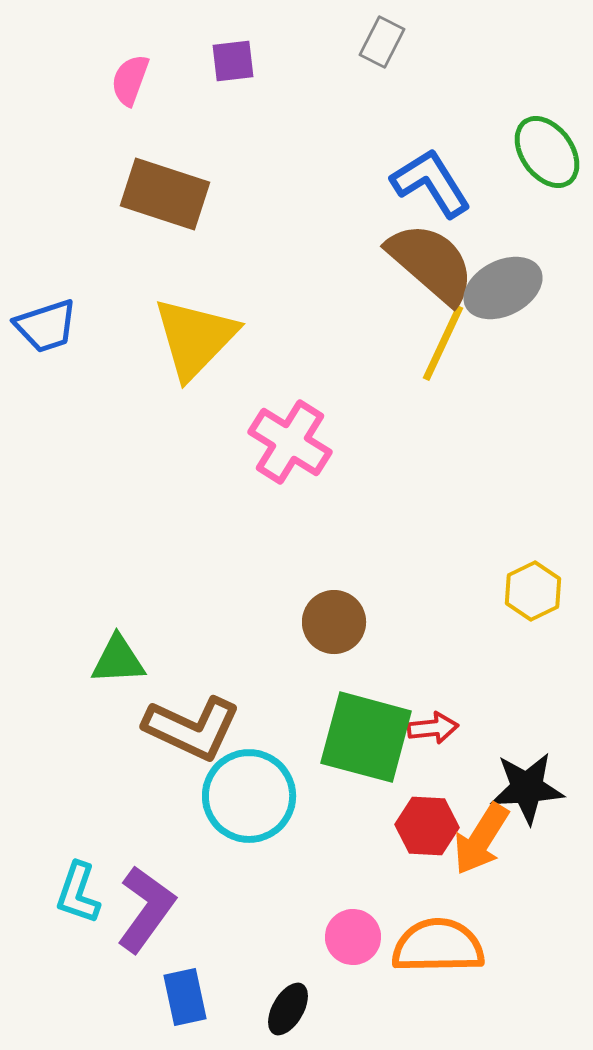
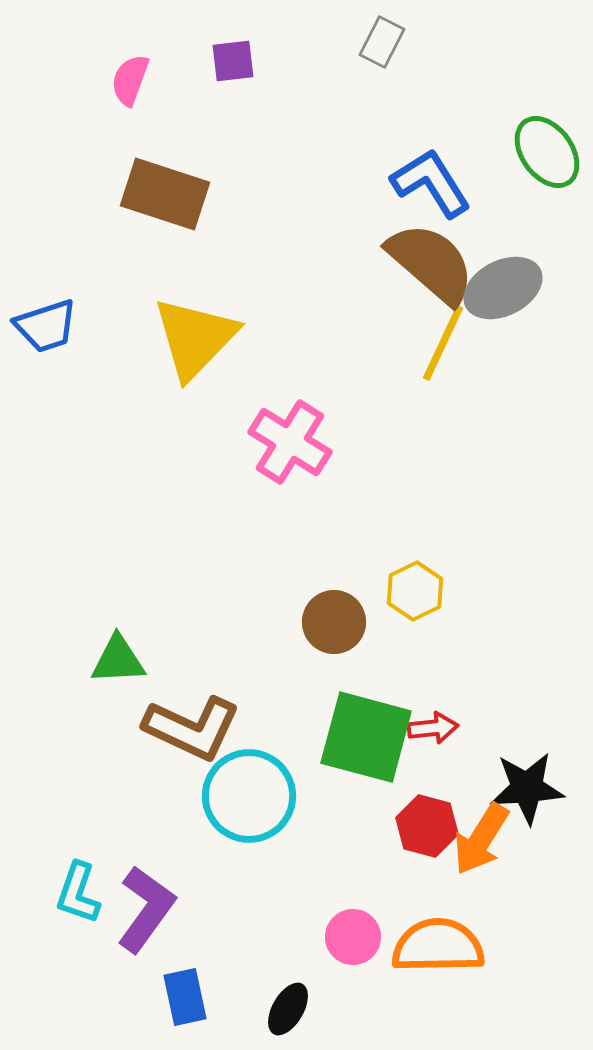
yellow hexagon: moved 118 px left
red hexagon: rotated 12 degrees clockwise
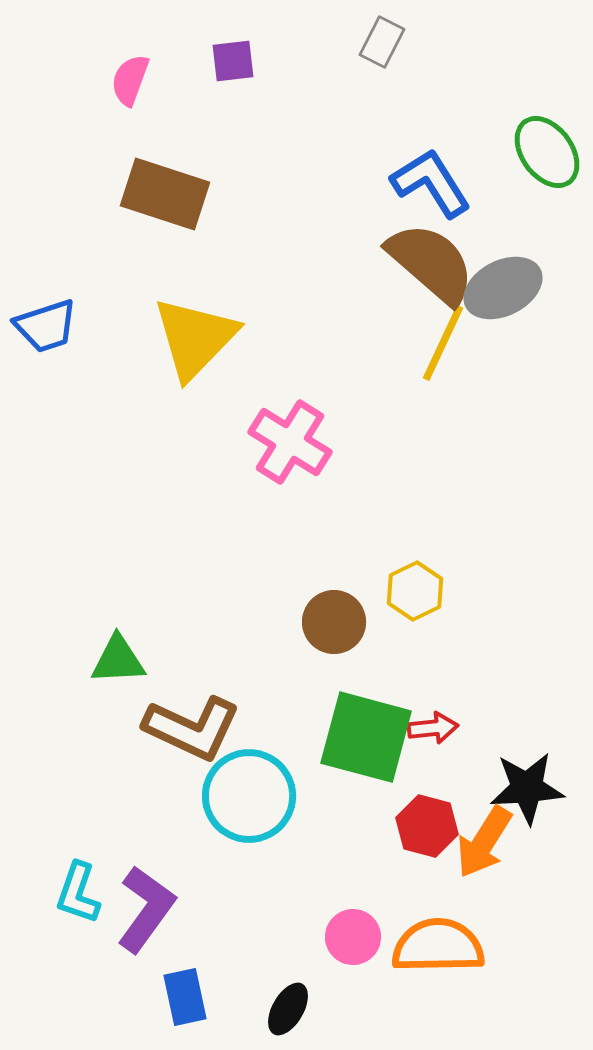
orange arrow: moved 3 px right, 3 px down
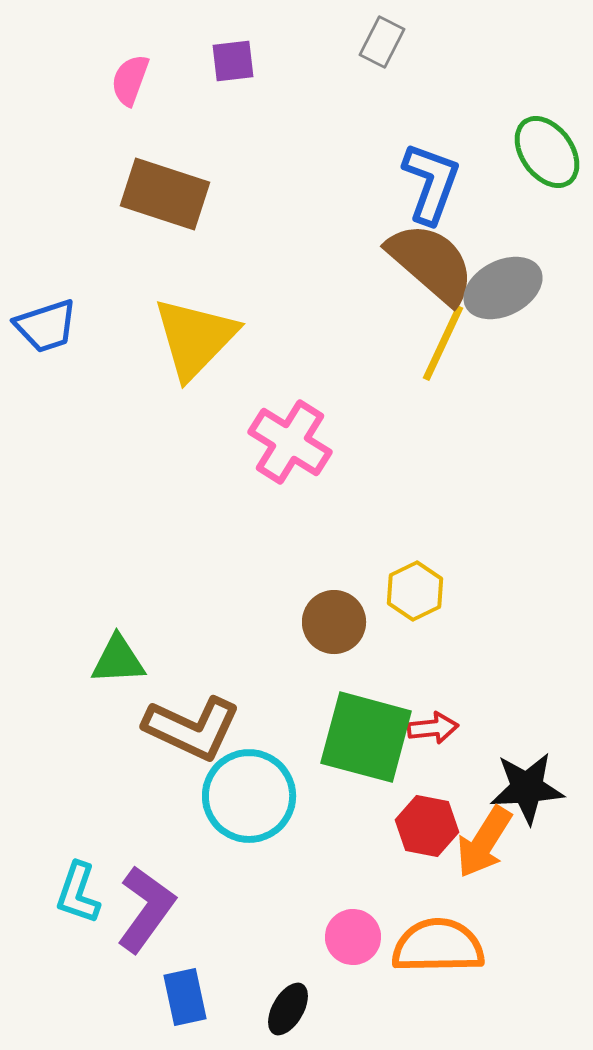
blue L-shape: rotated 52 degrees clockwise
red hexagon: rotated 4 degrees counterclockwise
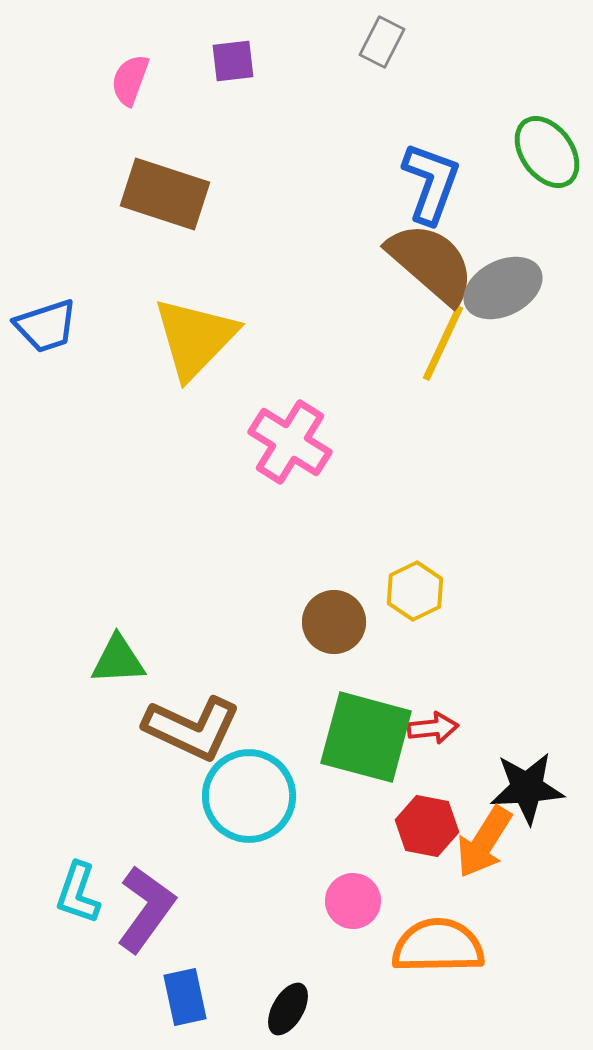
pink circle: moved 36 px up
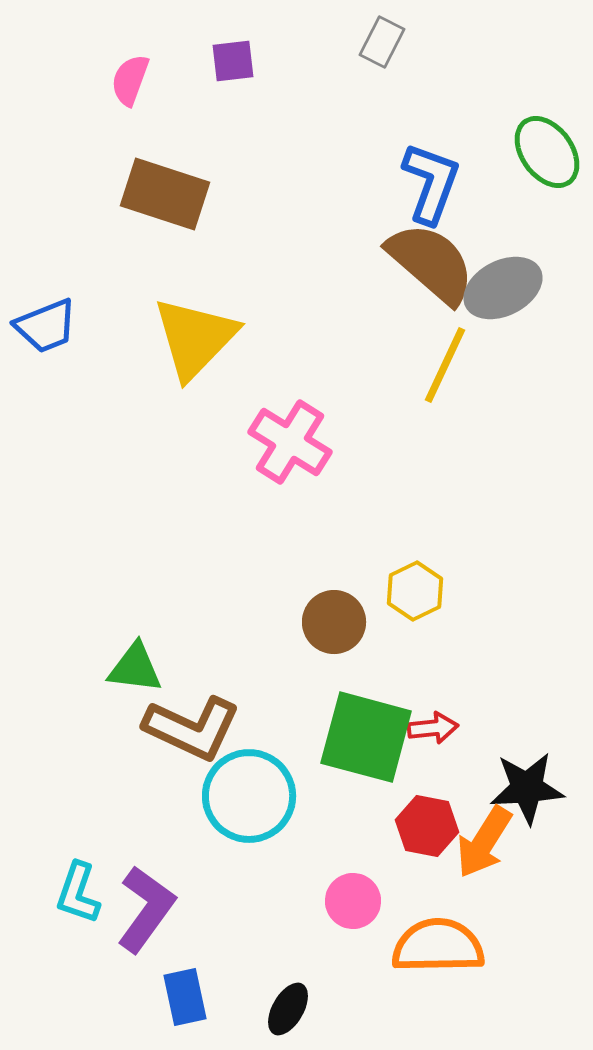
blue trapezoid: rotated 4 degrees counterclockwise
yellow line: moved 2 px right, 22 px down
green triangle: moved 17 px right, 8 px down; rotated 10 degrees clockwise
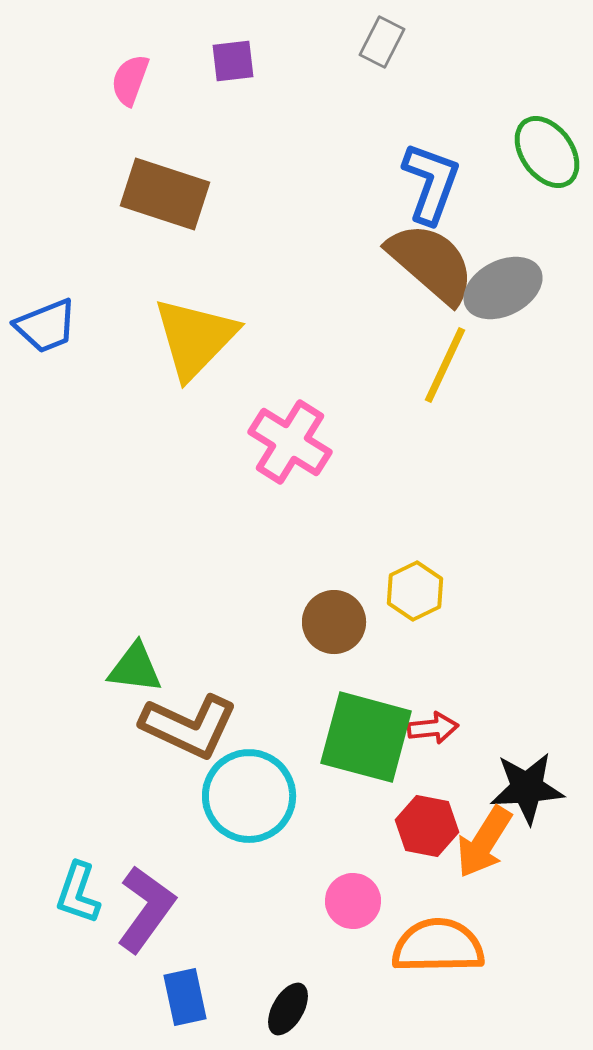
brown L-shape: moved 3 px left, 2 px up
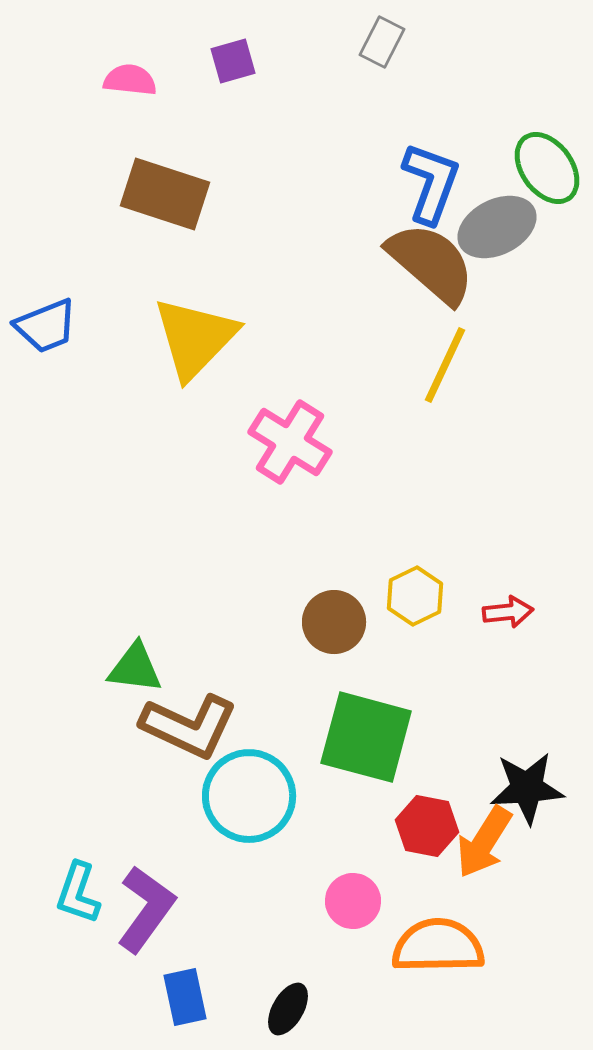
purple square: rotated 9 degrees counterclockwise
pink semicircle: rotated 76 degrees clockwise
green ellipse: moved 16 px down
gray ellipse: moved 6 px left, 61 px up
yellow hexagon: moved 5 px down
red arrow: moved 75 px right, 116 px up
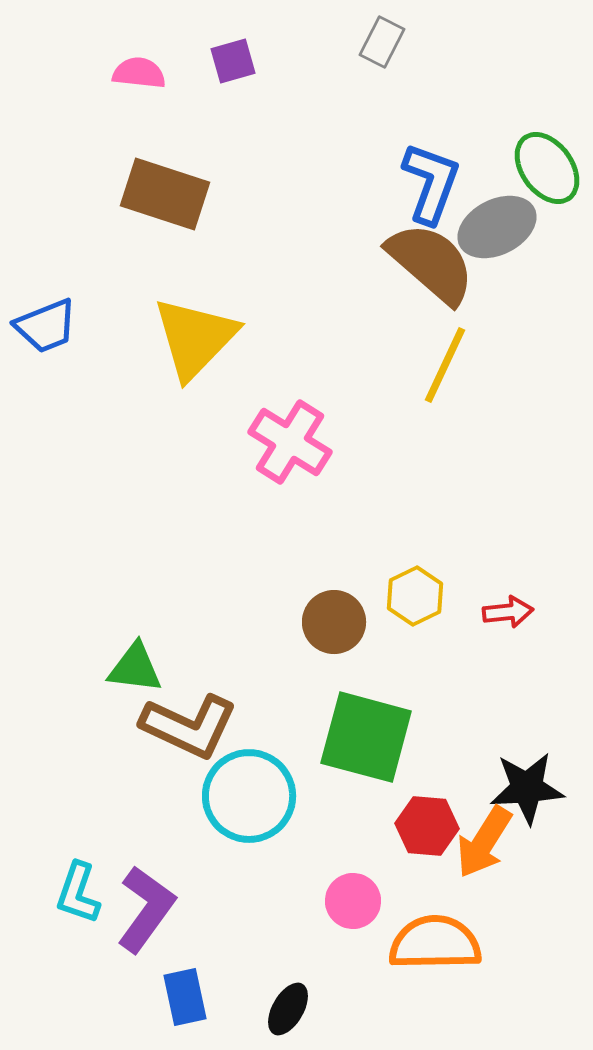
pink semicircle: moved 9 px right, 7 px up
red hexagon: rotated 6 degrees counterclockwise
orange semicircle: moved 3 px left, 3 px up
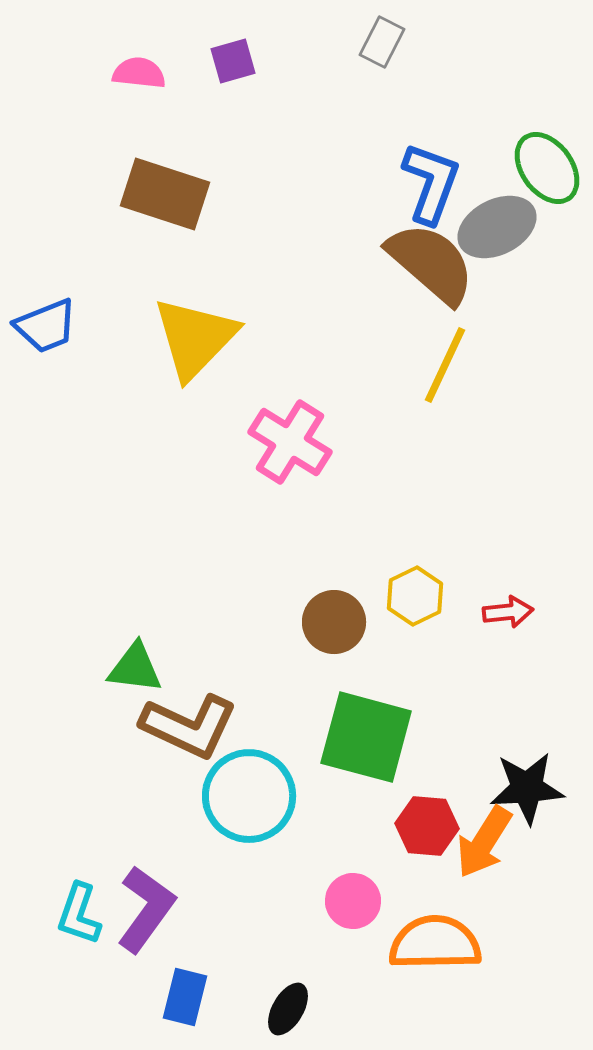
cyan L-shape: moved 1 px right, 21 px down
blue rectangle: rotated 26 degrees clockwise
